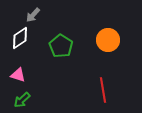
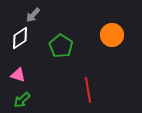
orange circle: moved 4 px right, 5 px up
red line: moved 15 px left
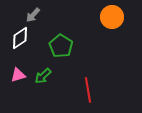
orange circle: moved 18 px up
pink triangle: rotated 35 degrees counterclockwise
green arrow: moved 21 px right, 24 px up
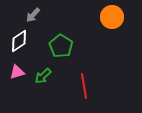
white diamond: moved 1 px left, 3 px down
pink triangle: moved 1 px left, 3 px up
red line: moved 4 px left, 4 px up
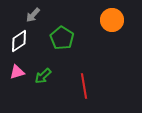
orange circle: moved 3 px down
green pentagon: moved 1 px right, 8 px up
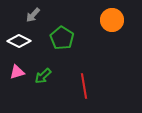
white diamond: rotated 60 degrees clockwise
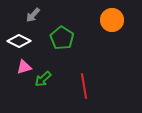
pink triangle: moved 7 px right, 5 px up
green arrow: moved 3 px down
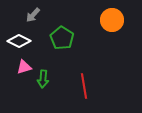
green arrow: rotated 42 degrees counterclockwise
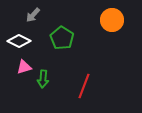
red line: rotated 30 degrees clockwise
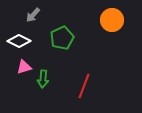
green pentagon: rotated 15 degrees clockwise
